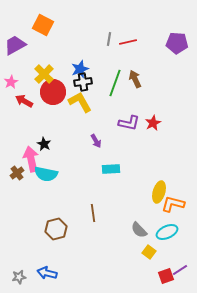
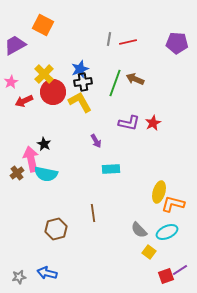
brown arrow: rotated 42 degrees counterclockwise
red arrow: rotated 54 degrees counterclockwise
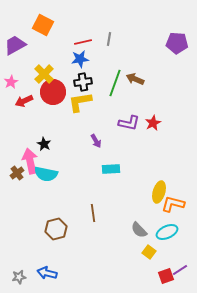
red line: moved 45 px left
blue star: moved 10 px up; rotated 12 degrees clockwise
yellow L-shape: rotated 70 degrees counterclockwise
pink arrow: moved 1 px left, 2 px down
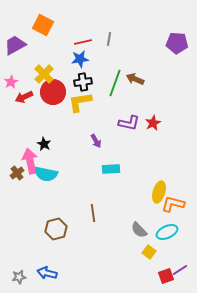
red arrow: moved 4 px up
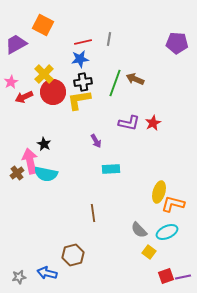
purple trapezoid: moved 1 px right, 1 px up
yellow L-shape: moved 1 px left, 2 px up
brown hexagon: moved 17 px right, 26 px down
purple line: moved 3 px right, 7 px down; rotated 21 degrees clockwise
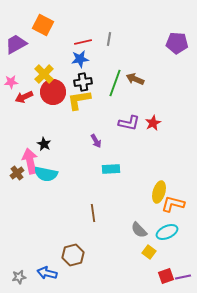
pink star: rotated 24 degrees clockwise
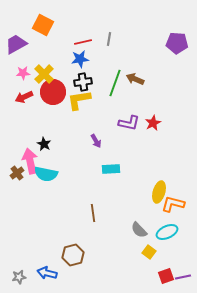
pink star: moved 12 px right, 9 px up
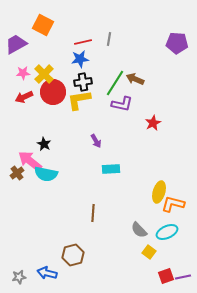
green line: rotated 12 degrees clockwise
purple L-shape: moved 7 px left, 19 px up
pink arrow: rotated 40 degrees counterclockwise
brown line: rotated 12 degrees clockwise
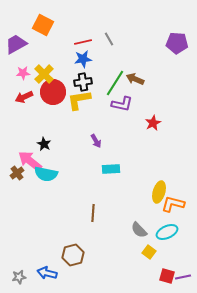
gray line: rotated 40 degrees counterclockwise
blue star: moved 3 px right
red square: moved 1 px right; rotated 35 degrees clockwise
